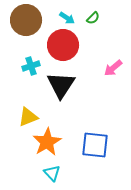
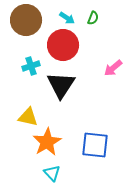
green semicircle: rotated 24 degrees counterclockwise
yellow triangle: rotated 35 degrees clockwise
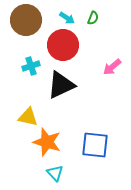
pink arrow: moved 1 px left, 1 px up
black triangle: rotated 32 degrees clockwise
orange star: rotated 24 degrees counterclockwise
cyan triangle: moved 3 px right
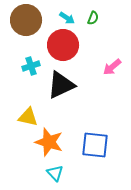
orange star: moved 2 px right
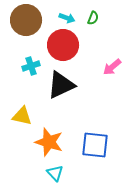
cyan arrow: rotated 14 degrees counterclockwise
yellow triangle: moved 6 px left, 1 px up
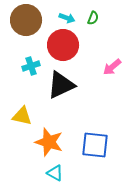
cyan triangle: rotated 18 degrees counterclockwise
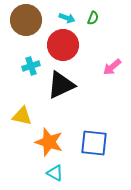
blue square: moved 1 px left, 2 px up
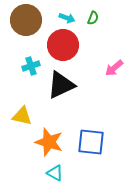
pink arrow: moved 2 px right, 1 px down
blue square: moved 3 px left, 1 px up
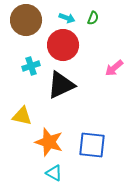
blue square: moved 1 px right, 3 px down
cyan triangle: moved 1 px left
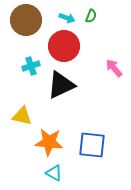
green semicircle: moved 2 px left, 2 px up
red circle: moved 1 px right, 1 px down
pink arrow: rotated 90 degrees clockwise
orange star: rotated 12 degrees counterclockwise
